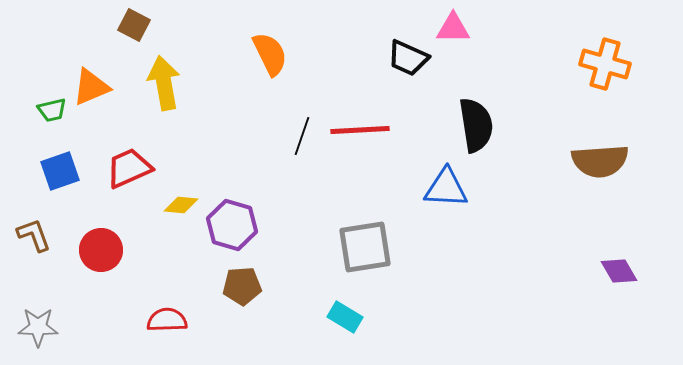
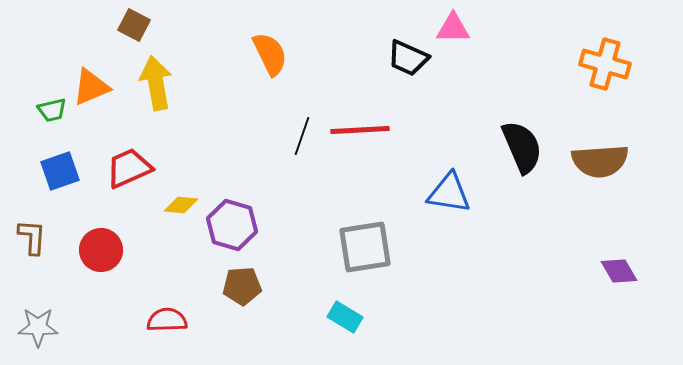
yellow arrow: moved 8 px left
black semicircle: moved 46 px right, 22 px down; rotated 14 degrees counterclockwise
blue triangle: moved 3 px right, 5 px down; rotated 6 degrees clockwise
brown L-shape: moved 2 px left, 2 px down; rotated 24 degrees clockwise
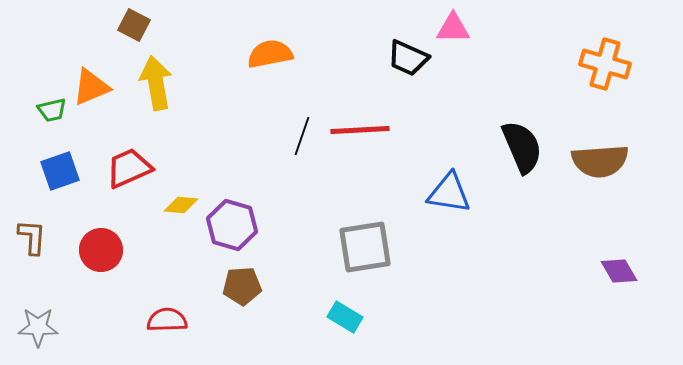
orange semicircle: rotated 75 degrees counterclockwise
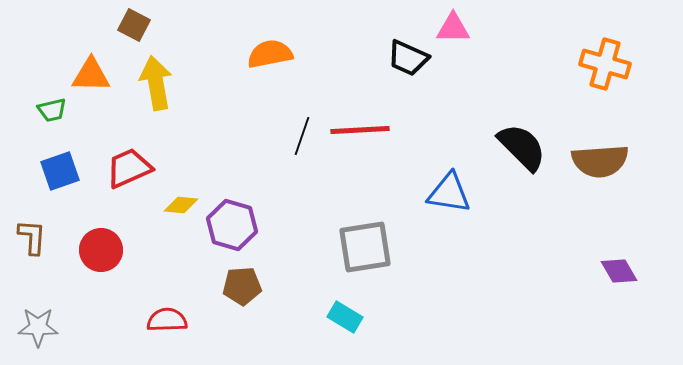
orange triangle: moved 12 px up; rotated 24 degrees clockwise
black semicircle: rotated 22 degrees counterclockwise
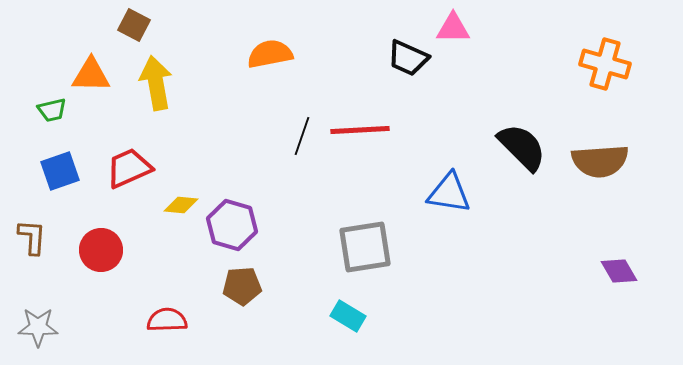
cyan rectangle: moved 3 px right, 1 px up
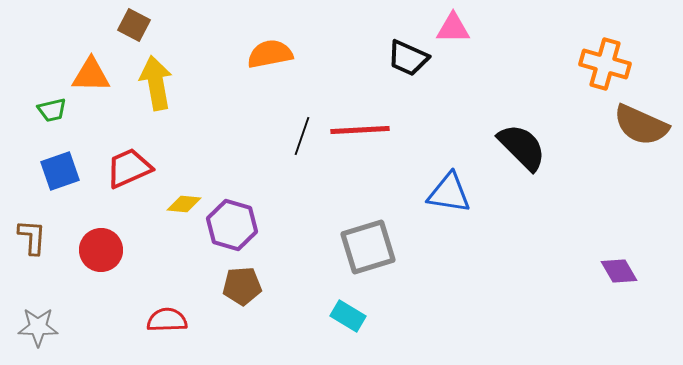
brown semicircle: moved 41 px right, 36 px up; rotated 28 degrees clockwise
yellow diamond: moved 3 px right, 1 px up
gray square: moved 3 px right; rotated 8 degrees counterclockwise
